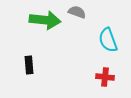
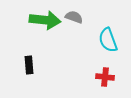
gray semicircle: moved 3 px left, 5 px down
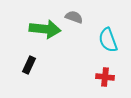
green arrow: moved 9 px down
black rectangle: rotated 30 degrees clockwise
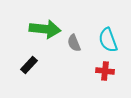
gray semicircle: moved 26 px down; rotated 132 degrees counterclockwise
black rectangle: rotated 18 degrees clockwise
red cross: moved 6 px up
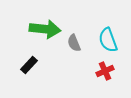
red cross: rotated 30 degrees counterclockwise
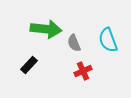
green arrow: moved 1 px right
red cross: moved 22 px left
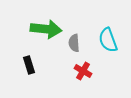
gray semicircle: rotated 18 degrees clockwise
black rectangle: rotated 60 degrees counterclockwise
red cross: rotated 36 degrees counterclockwise
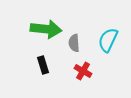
cyan semicircle: rotated 45 degrees clockwise
black rectangle: moved 14 px right
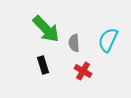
green arrow: rotated 40 degrees clockwise
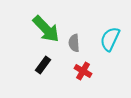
cyan semicircle: moved 2 px right, 1 px up
black rectangle: rotated 54 degrees clockwise
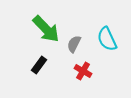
cyan semicircle: moved 3 px left; rotated 50 degrees counterclockwise
gray semicircle: moved 1 px down; rotated 30 degrees clockwise
black rectangle: moved 4 px left
